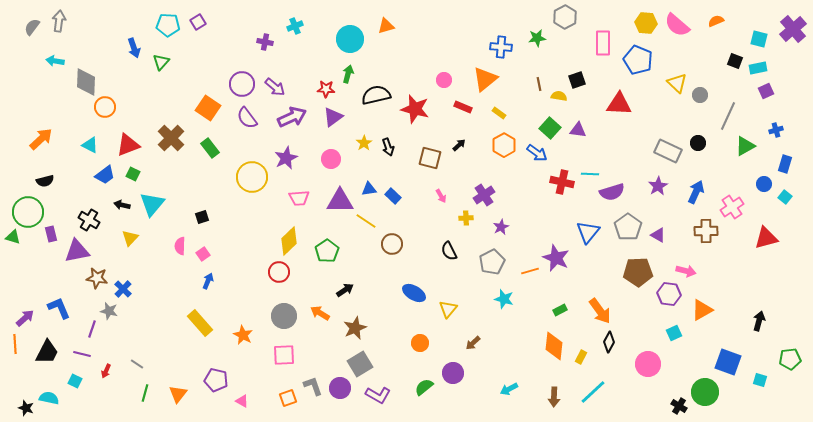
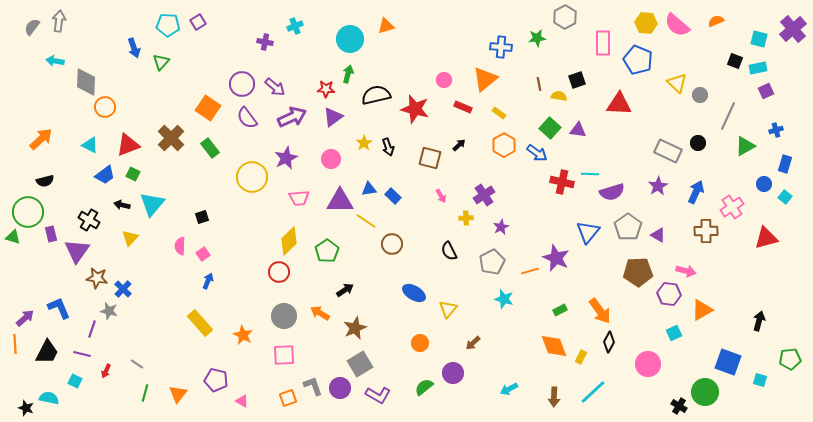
purple triangle at (77, 251): rotated 44 degrees counterclockwise
orange diamond at (554, 346): rotated 28 degrees counterclockwise
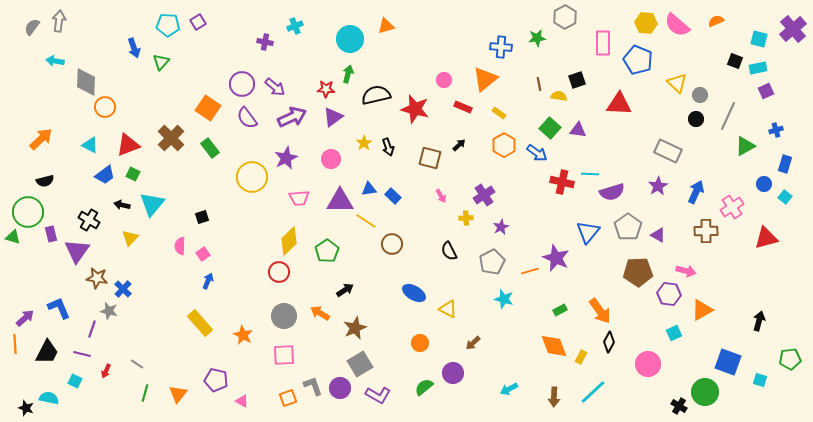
black circle at (698, 143): moved 2 px left, 24 px up
yellow triangle at (448, 309): rotated 42 degrees counterclockwise
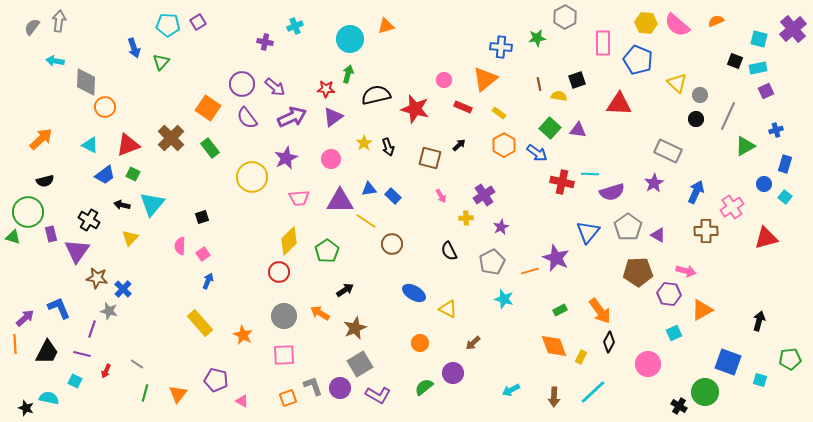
purple star at (658, 186): moved 4 px left, 3 px up
cyan arrow at (509, 389): moved 2 px right, 1 px down
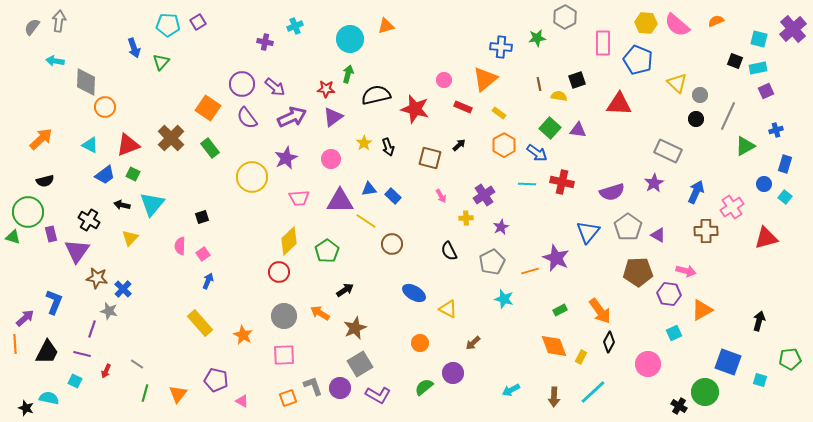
cyan line at (590, 174): moved 63 px left, 10 px down
blue L-shape at (59, 308): moved 5 px left, 6 px up; rotated 45 degrees clockwise
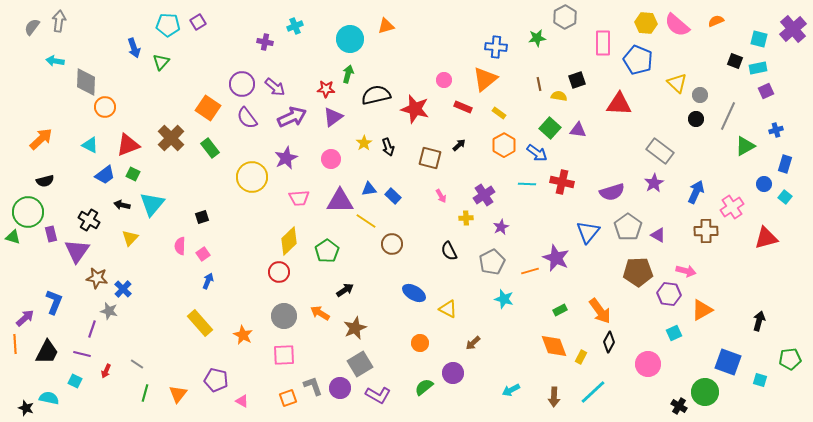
blue cross at (501, 47): moved 5 px left
gray rectangle at (668, 151): moved 8 px left; rotated 12 degrees clockwise
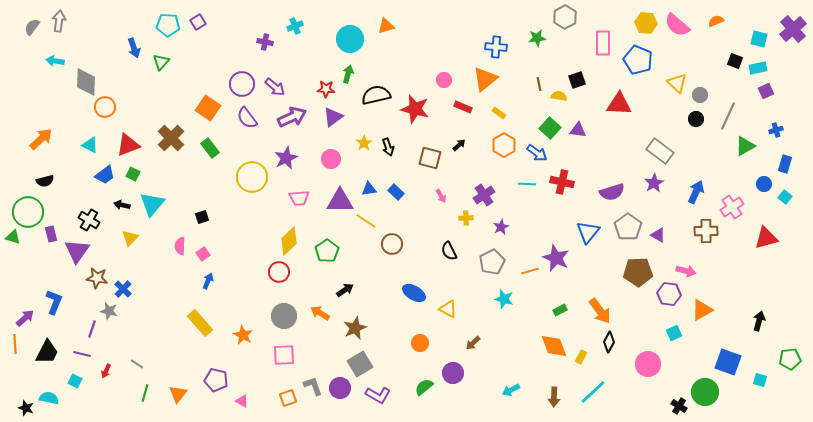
blue rectangle at (393, 196): moved 3 px right, 4 px up
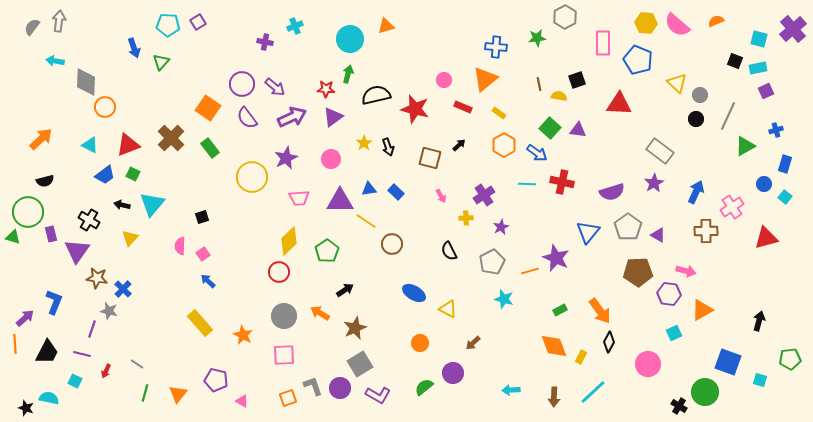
blue arrow at (208, 281): rotated 70 degrees counterclockwise
cyan arrow at (511, 390): rotated 24 degrees clockwise
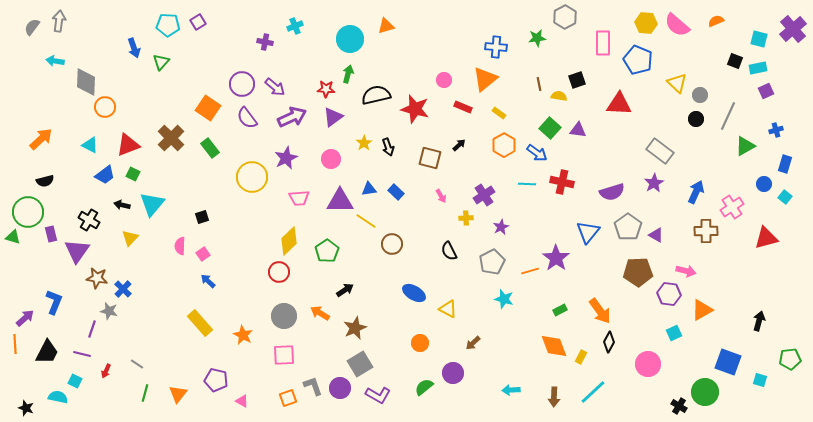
purple triangle at (658, 235): moved 2 px left
purple star at (556, 258): rotated 12 degrees clockwise
cyan semicircle at (49, 398): moved 9 px right, 1 px up
